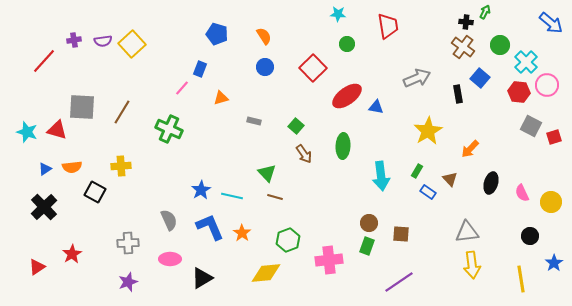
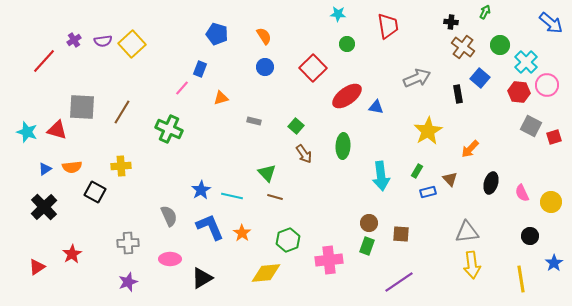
black cross at (466, 22): moved 15 px left
purple cross at (74, 40): rotated 24 degrees counterclockwise
blue rectangle at (428, 192): rotated 49 degrees counterclockwise
gray semicircle at (169, 220): moved 4 px up
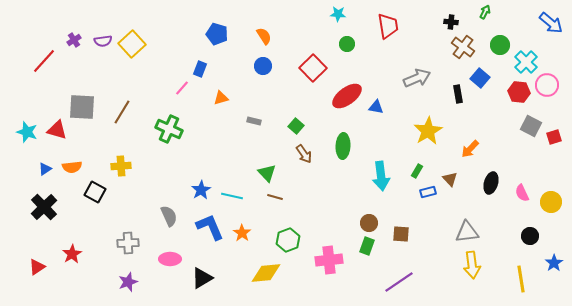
blue circle at (265, 67): moved 2 px left, 1 px up
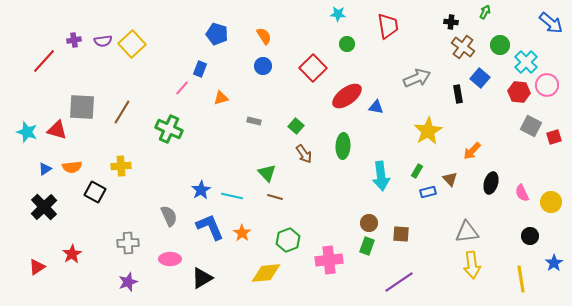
purple cross at (74, 40): rotated 24 degrees clockwise
orange arrow at (470, 149): moved 2 px right, 2 px down
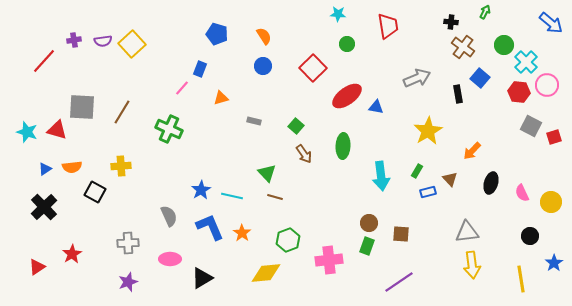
green circle at (500, 45): moved 4 px right
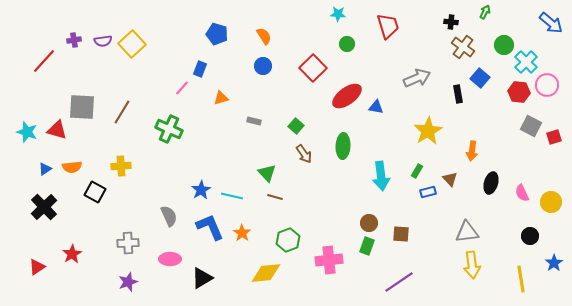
red trapezoid at (388, 26): rotated 8 degrees counterclockwise
orange arrow at (472, 151): rotated 36 degrees counterclockwise
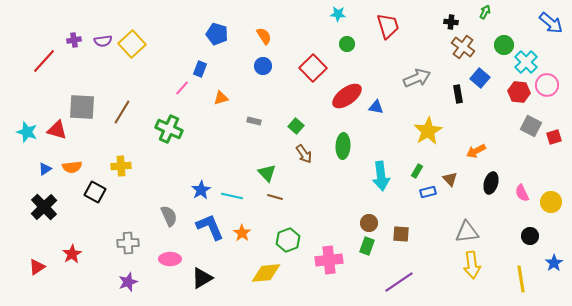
orange arrow at (472, 151): moved 4 px right; rotated 54 degrees clockwise
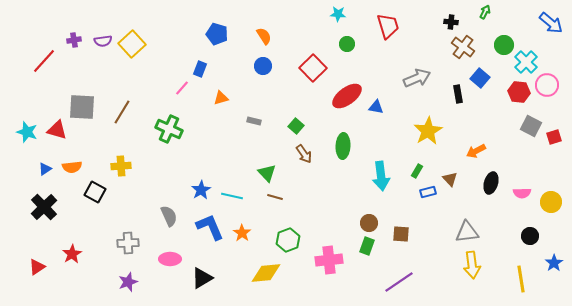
pink semicircle at (522, 193): rotated 66 degrees counterclockwise
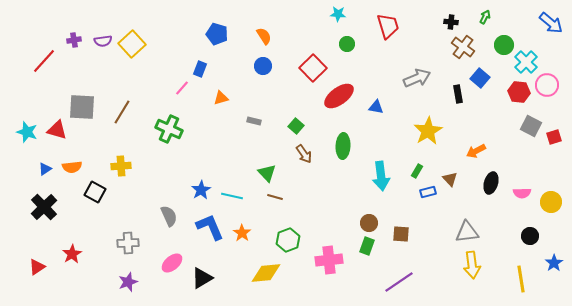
green arrow at (485, 12): moved 5 px down
red ellipse at (347, 96): moved 8 px left
pink ellipse at (170, 259): moved 2 px right, 4 px down; rotated 40 degrees counterclockwise
